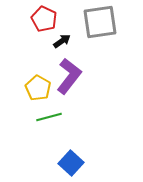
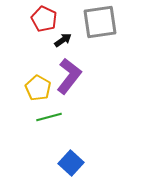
black arrow: moved 1 px right, 1 px up
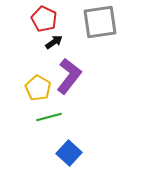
black arrow: moved 9 px left, 2 px down
blue square: moved 2 px left, 10 px up
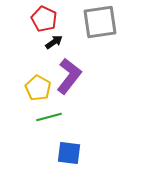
blue square: rotated 35 degrees counterclockwise
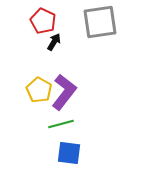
red pentagon: moved 1 px left, 2 px down
black arrow: rotated 24 degrees counterclockwise
purple L-shape: moved 5 px left, 16 px down
yellow pentagon: moved 1 px right, 2 px down
green line: moved 12 px right, 7 px down
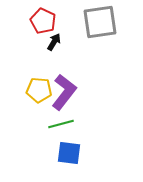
yellow pentagon: rotated 25 degrees counterclockwise
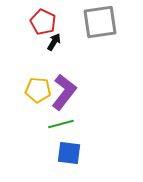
red pentagon: moved 1 px down
yellow pentagon: moved 1 px left
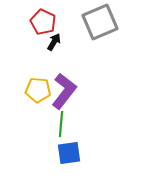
gray square: rotated 15 degrees counterclockwise
purple L-shape: moved 1 px up
green line: rotated 70 degrees counterclockwise
blue square: rotated 15 degrees counterclockwise
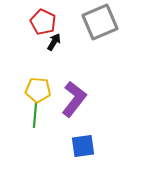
purple L-shape: moved 10 px right, 8 px down
green line: moved 26 px left, 9 px up
blue square: moved 14 px right, 7 px up
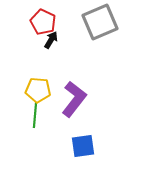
black arrow: moved 3 px left, 2 px up
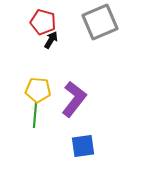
red pentagon: rotated 10 degrees counterclockwise
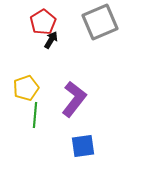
red pentagon: rotated 25 degrees clockwise
yellow pentagon: moved 12 px left, 2 px up; rotated 25 degrees counterclockwise
